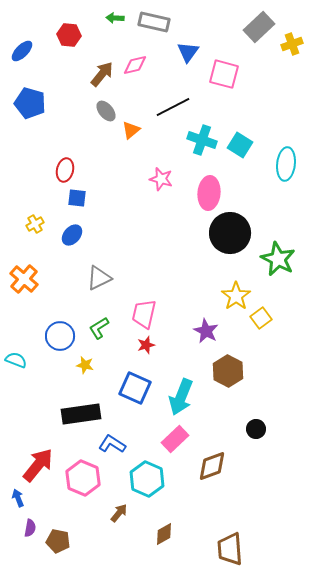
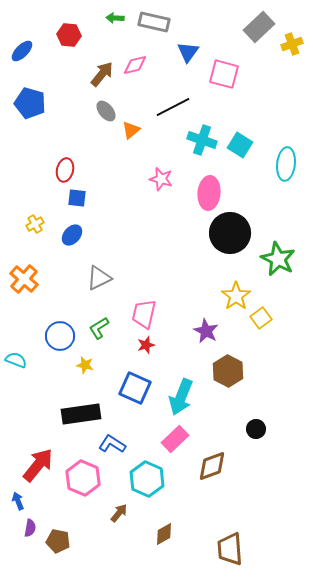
blue arrow at (18, 498): moved 3 px down
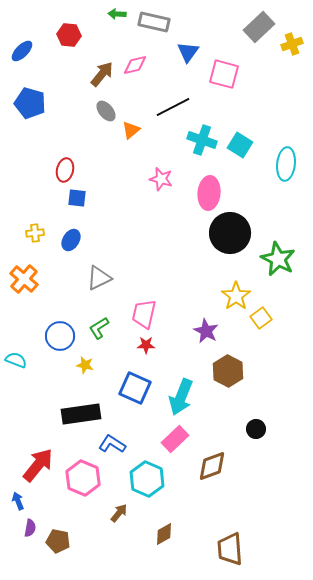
green arrow at (115, 18): moved 2 px right, 4 px up
yellow cross at (35, 224): moved 9 px down; rotated 24 degrees clockwise
blue ellipse at (72, 235): moved 1 px left, 5 px down; rotated 10 degrees counterclockwise
red star at (146, 345): rotated 18 degrees clockwise
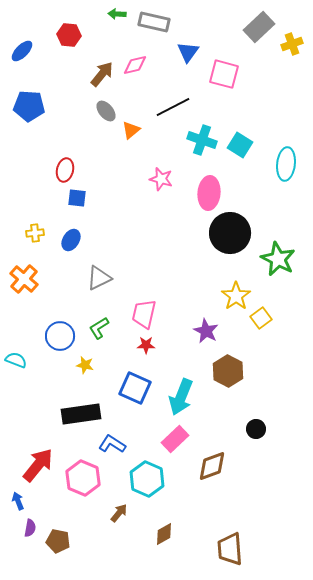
blue pentagon at (30, 103): moved 1 px left, 3 px down; rotated 12 degrees counterclockwise
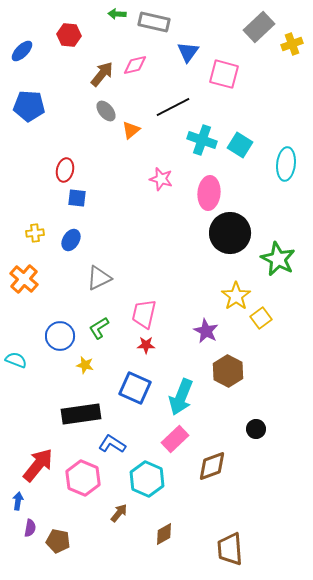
blue arrow at (18, 501): rotated 30 degrees clockwise
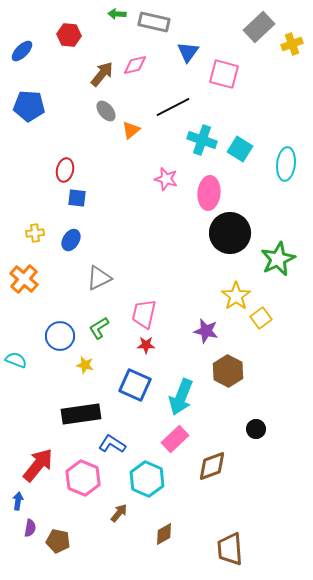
cyan square at (240, 145): moved 4 px down
pink star at (161, 179): moved 5 px right
green star at (278, 259): rotated 20 degrees clockwise
purple star at (206, 331): rotated 15 degrees counterclockwise
blue square at (135, 388): moved 3 px up
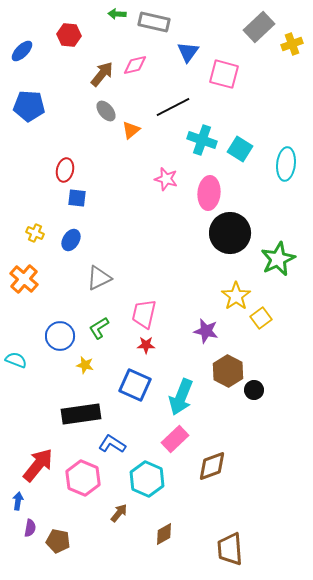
yellow cross at (35, 233): rotated 30 degrees clockwise
black circle at (256, 429): moved 2 px left, 39 px up
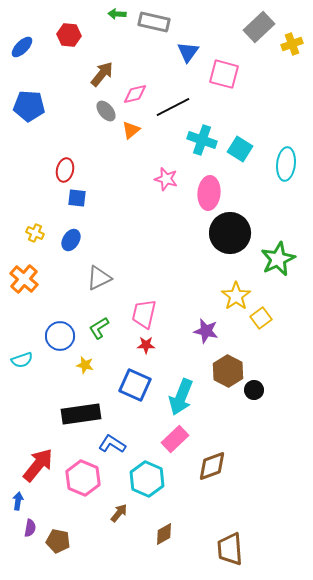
blue ellipse at (22, 51): moved 4 px up
pink diamond at (135, 65): moved 29 px down
cyan semicircle at (16, 360): moved 6 px right; rotated 140 degrees clockwise
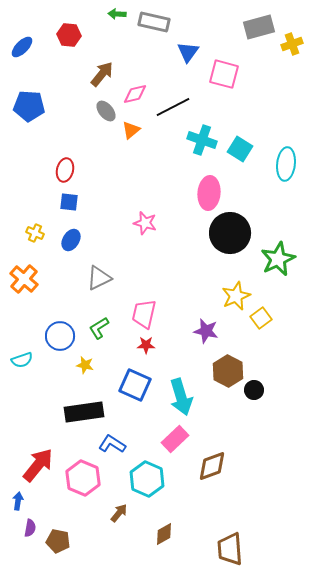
gray rectangle at (259, 27): rotated 28 degrees clockwise
pink star at (166, 179): moved 21 px left, 44 px down
blue square at (77, 198): moved 8 px left, 4 px down
yellow star at (236, 296): rotated 12 degrees clockwise
cyan arrow at (181, 397): rotated 39 degrees counterclockwise
black rectangle at (81, 414): moved 3 px right, 2 px up
